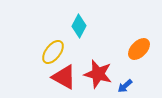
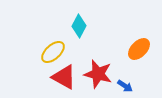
yellow ellipse: rotated 10 degrees clockwise
blue arrow: rotated 105 degrees counterclockwise
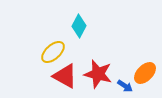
orange ellipse: moved 6 px right, 24 px down
red triangle: moved 1 px right, 1 px up
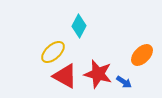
orange ellipse: moved 3 px left, 18 px up
blue arrow: moved 1 px left, 4 px up
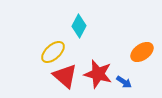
orange ellipse: moved 3 px up; rotated 10 degrees clockwise
red triangle: rotated 12 degrees clockwise
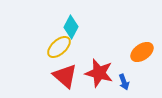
cyan diamond: moved 8 px left, 1 px down
yellow ellipse: moved 6 px right, 5 px up
red star: moved 1 px right, 1 px up
blue arrow: rotated 35 degrees clockwise
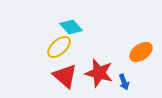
cyan diamond: rotated 70 degrees counterclockwise
orange ellipse: moved 1 px left
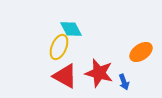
cyan diamond: moved 2 px down; rotated 15 degrees clockwise
yellow ellipse: rotated 25 degrees counterclockwise
red triangle: rotated 12 degrees counterclockwise
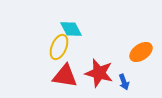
red triangle: rotated 20 degrees counterclockwise
